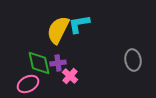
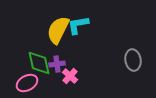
cyan L-shape: moved 1 px left, 1 px down
purple cross: moved 1 px left, 1 px down
pink ellipse: moved 1 px left, 1 px up
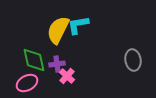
green diamond: moved 5 px left, 3 px up
pink cross: moved 3 px left
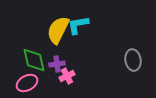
pink cross: rotated 21 degrees clockwise
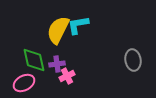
pink ellipse: moved 3 px left
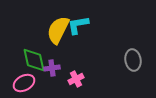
purple cross: moved 5 px left, 4 px down
pink cross: moved 9 px right, 3 px down
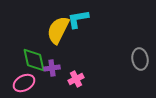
cyan L-shape: moved 6 px up
gray ellipse: moved 7 px right, 1 px up
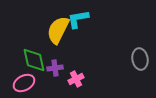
purple cross: moved 3 px right
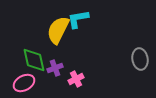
purple cross: rotated 14 degrees counterclockwise
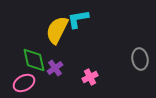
yellow semicircle: moved 1 px left
purple cross: rotated 14 degrees counterclockwise
pink cross: moved 14 px right, 2 px up
